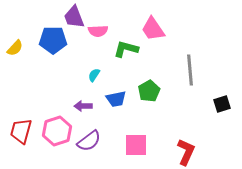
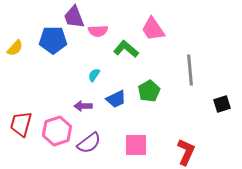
green L-shape: rotated 25 degrees clockwise
blue trapezoid: rotated 15 degrees counterclockwise
red trapezoid: moved 7 px up
purple semicircle: moved 2 px down
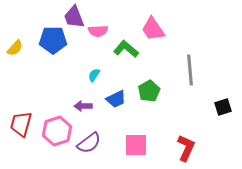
black square: moved 1 px right, 3 px down
red L-shape: moved 4 px up
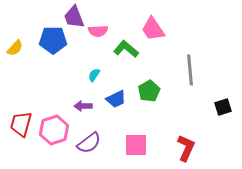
pink hexagon: moved 3 px left, 1 px up
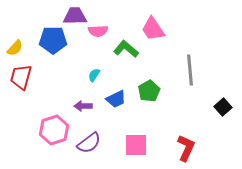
purple trapezoid: moved 1 px right, 1 px up; rotated 110 degrees clockwise
black square: rotated 24 degrees counterclockwise
red trapezoid: moved 47 px up
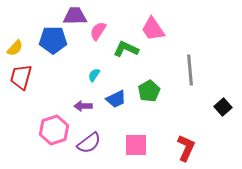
pink semicircle: rotated 126 degrees clockwise
green L-shape: rotated 15 degrees counterclockwise
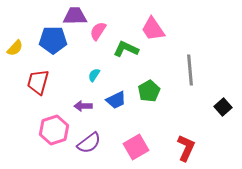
red trapezoid: moved 17 px right, 5 px down
blue trapezoid: moved 1 px down
pink square: moved 2 px down; rotated 30 degrees counterclockwise
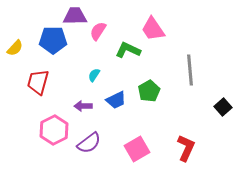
green L-shape: moved 2 px right, 1 px down
pink hexagon: rotated 8 degrees counterclockwise
pink square: moved 1 px right, 2 px down
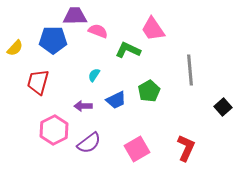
pink semicircle: rotated 78 degrees clockwise
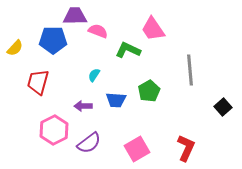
blue trapezoid: rotated 30 degrees clockwise
